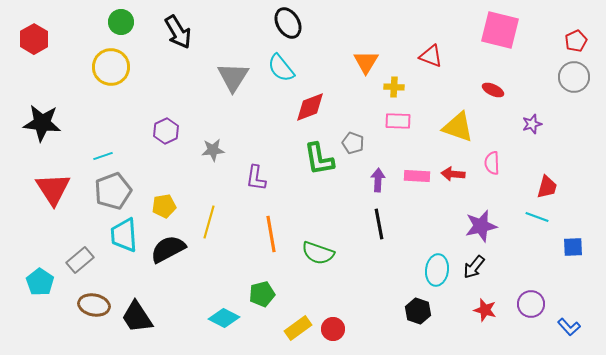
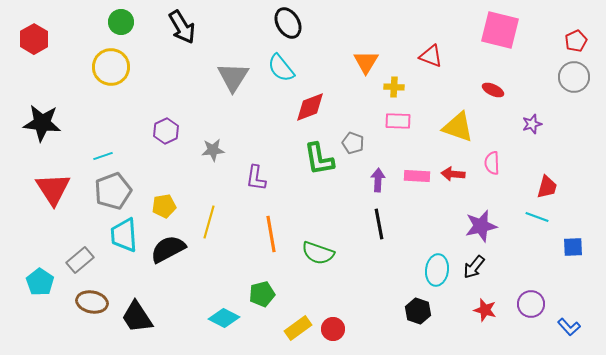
black arrow at (178, 32): moved 4 px right, 5 px up
brown ellipse at (94, 305): moved 2 px left, 3 px up
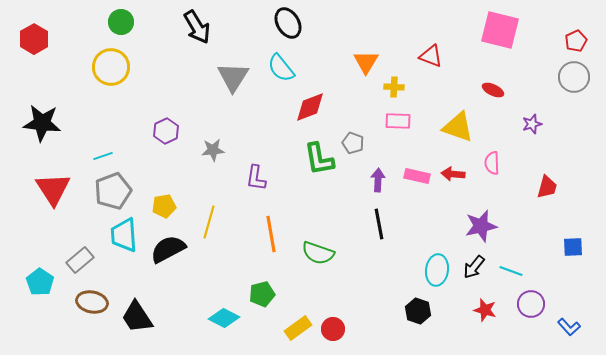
black arrow at (182, 27): moved 15 px right
pink rectangle at (417, 176): rotated 10 degrees clockwise
cyan line at (537, 217): moved 26 px left, 54 px down
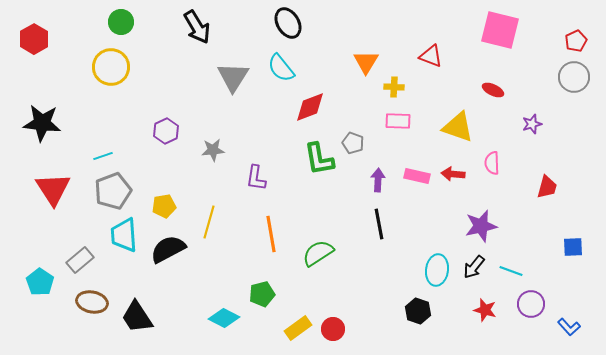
green semicircle at (318, 253): rotated 128 degrees clockwise
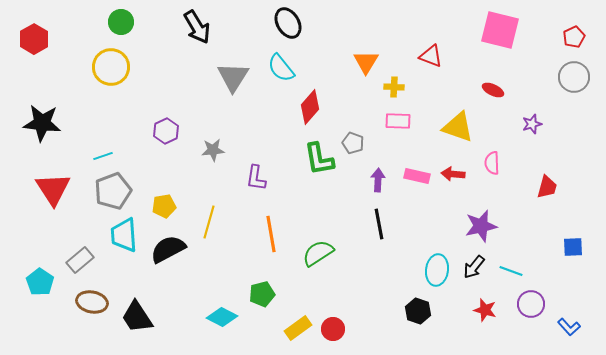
red pentagon at (576, 41): moved 2 px left, 4 px up
red diamond at (310, 107): rotated 28 degrees counterclockwise
cyan diamond at (224, 318): moved 2 px left, 1 px up
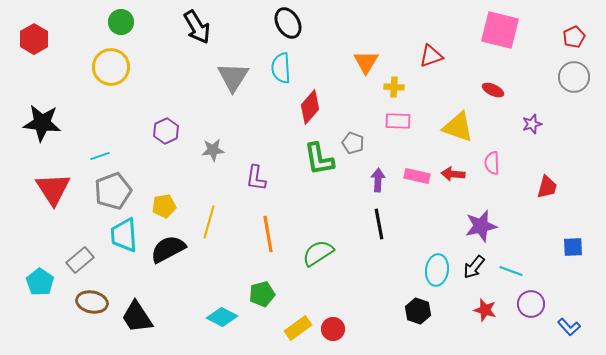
red triangle at (431, 56): rotated 40 degrees counterclockwise
cyan semicircle at (281, 68): rotated 36 degrees clockwise
cyan line at (103, 156): moved 3 px left
orange line at (271, 234): moved 3 px left
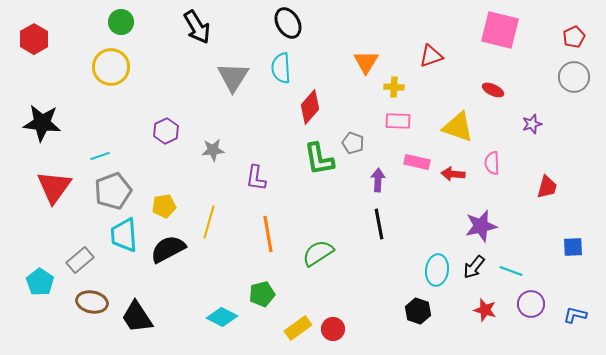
pink rectangle at (417, 176): moved 14 px up
red triangle at (53, 189): moved 1 px right, 2 px up; rotated 9 degrees clockwise
blue L-shape at (569, 327): moved 6 px right, 12 px up; rotated 145 degrees clockwise
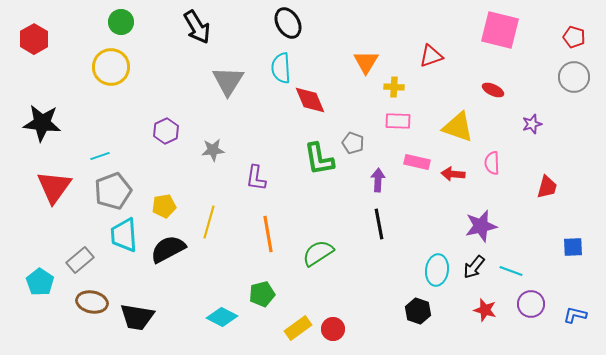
red pentagon at (574, 37): rotated 30 degrees counterclockwise
gray triangle at (233, 77): moved 5 px left, 4 px down
red diamond at (310, 107): moved 7 px up; rotated 64 degrees counterclockwise
black trapezoid at (137, 317): rotated 48 degrees counterclockwise
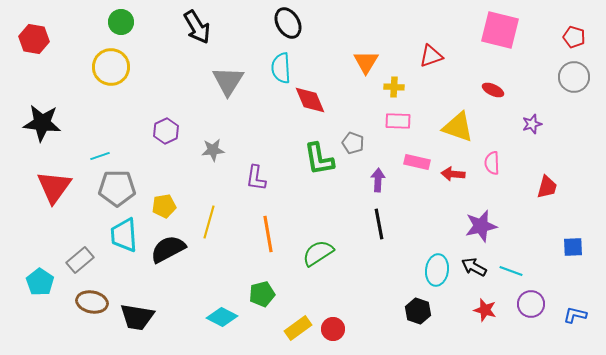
red hexagon at (34, 39): rotated 20 degrees counterclockwise
gray pentagon at (113, 191): moved 4 px right, 3 px up; rotated 21 degrees clockwise
black arrow at (474, 267): rotated 80 degrees clockwise
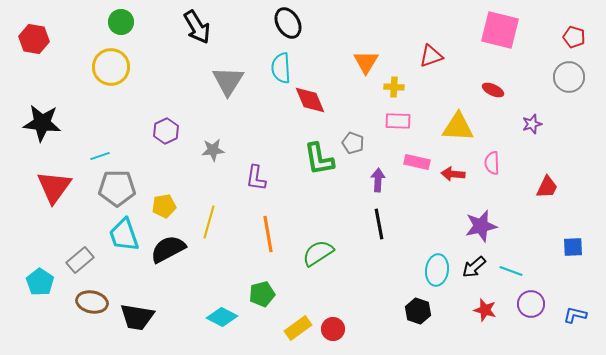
gray circle at (574, 77): moved 5 px left
yellow triangle at (458, 127): rotated 16 degrees counterclockwise
red trapezoid at (547, 187): rotated 10 degrees clockwise
cyan trapezoid at (124, 235): rotated 15 degrees counterclockwise
black arrow at (474, 267): rotated 70 degrees counterclockwise
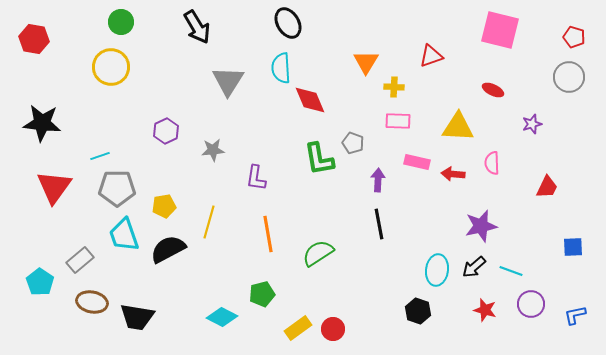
blue L-shape at (575, 315): rotated 25 degrees counterclockwise
